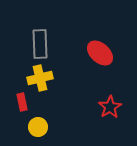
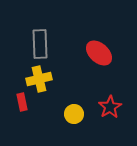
red ellipse: moved 1 px left
yellow cross: moved 1 px left, 1 px down
yellow circle: moved 36 px right, 13 px up
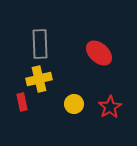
yellow circle: moved 10 px up
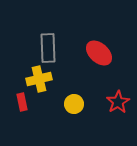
gray rectangle: moved 8 px right, 4 px down
red star: moved 8 px right, 5 px up
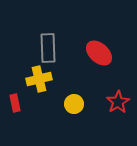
red rectangle: moved 7 px left, 1 px down
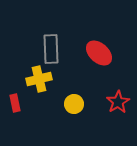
gray rectangle: moved 3 px right, 1 px down
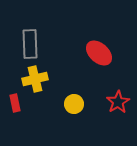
gray rectangle: moved 21 px left, 5 px up
yellow cross: moved 4 px left
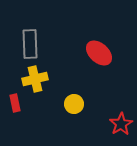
red star: moved 3 px right, 22 px down
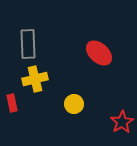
gray rectangle: moved 2 px left
red rectangle: moved 3 px left
red star: moved 1 px right, 2 px up
